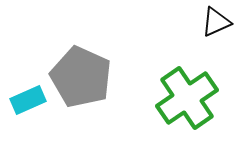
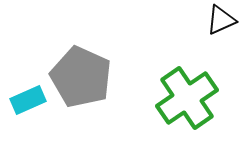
black triangle: moved 5 px right, 2 px up
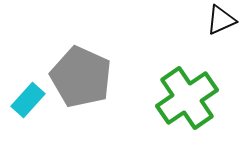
cyan rectangle: rotated 24 degrees counterclockwise
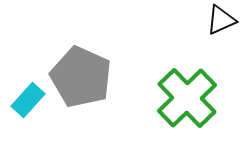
green cross: rotated 10 degrees counterclockwise
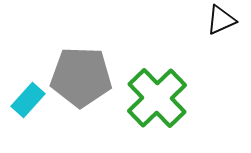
gray pentagon: rotated 22 degrees counterclockwise
green cross: moved 30 px left
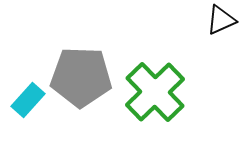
green cross: moved 2 px left, 6 px up
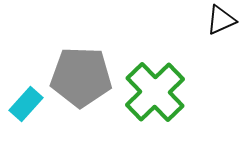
cyan rectangle: moved 2 px left, 4 px down
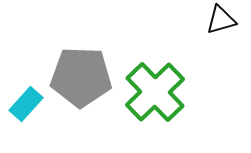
black triangle: rotated 8 degrees clockwise
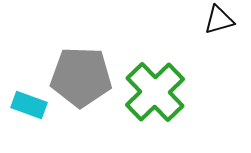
black triangle: moved 2 px left
cyan rectangle: moved 3 px right, 1 px down; rotated 68 degrees clockwise
